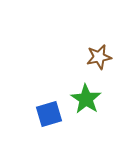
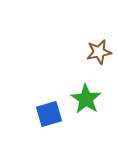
brown star: moved 5 px up
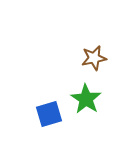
brown star: moved 5 px left, 6 px down
